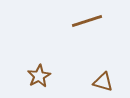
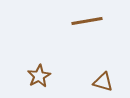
brown line: rotated 8 degrees clockwise
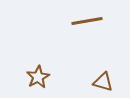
brown star: moved 1 px left, 1 px down
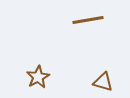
brown line: moved 1 px right, 1 px up
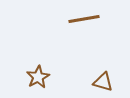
brown line: moved 4 px left, 1 px up
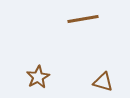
brown line: moved 1 px left
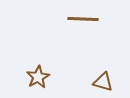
brown line: rotated 12 degrees clockwise
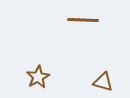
brown line: moved 1 px down
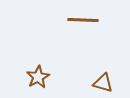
brown triangle: moved 1 px down
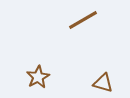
brown line: rotated 32 degrees counterclockwise
